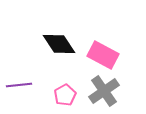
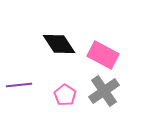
pink pentagon: rotated 10 degrees counterclockwise
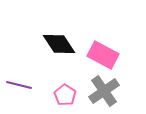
purple line: rotated 20 degrees clockwise
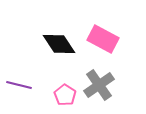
pink rectangle: moved 16 px up
gray cross: moved 5 px left, 6 px up
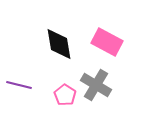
pink rectangle: moved 4 px right, 3 px down
black diamond: rotated 24 degrees clockwise
gray cross: moved 3 px left; rotated 24 degrees counterclockwise
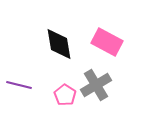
gray cross: rotated 28 degrees clockwise
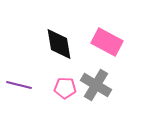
gray cross: rotated 28 degrees counterclockwise
pink pentagon: moved 7 px up; rotated 30 degrees counterclockwise
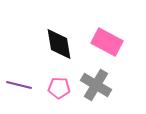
pink pentagon: moved 6 px left
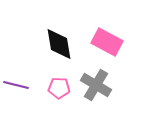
purple line: moved 3 px left
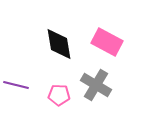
pink pentagon: moved 7 px down
